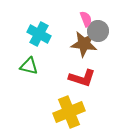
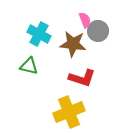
pink semicircle: moved 1 px left, 1 px down
brown star: moved 11 px left
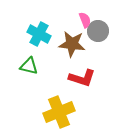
brown star: moved 1 px left
yellow cross: moved 10 px left
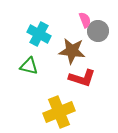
brown star: moved 7 px down
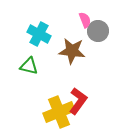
red L-shape: moved 4 px left, 23 px down; rotated 72 degrees counterclockwise
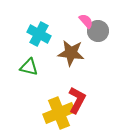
pink semicircle: moved 1 px right, 1 px down; rotated 21 degrees counterclockwise
brown star: moved 1 px left, 2 px down
green triangle: moved 1 px down
red L-shape: moved 1 px left, 1 px up; rotated 8 degrees counterclockwise
yellow cross: moved 1 px down
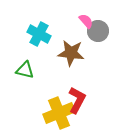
green triangle: moved 4 px left, 3 px down
